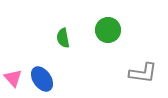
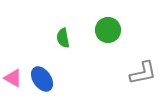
gray L-shape: rotated 20 degrees counterclockwise
pink triangle: rotated 18 degrees counterclockwise
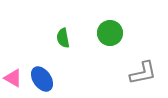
green circle: moved 2 px right, 3 px down
